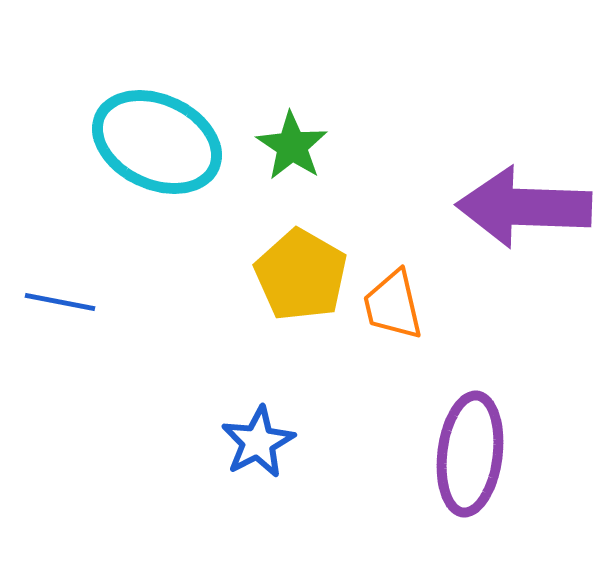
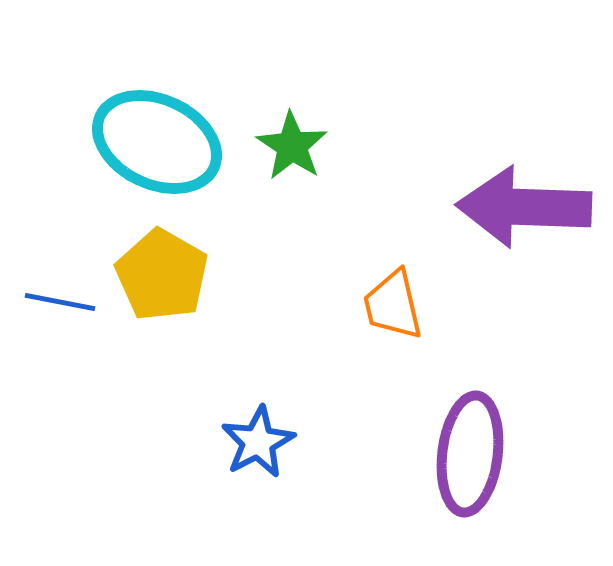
yellow pentagon: moved 139 px left
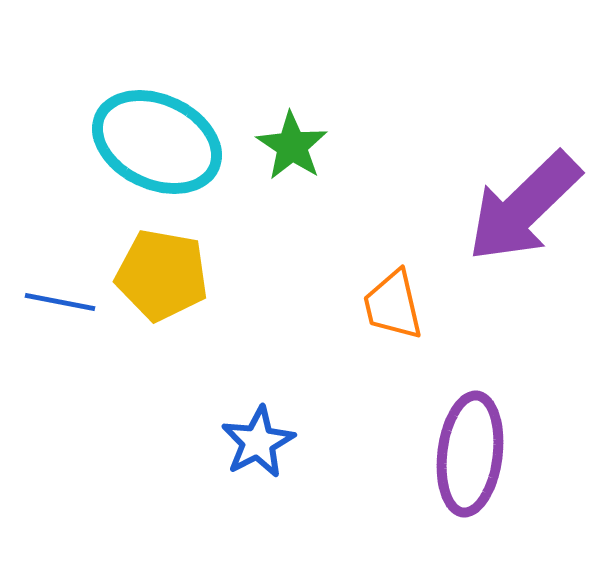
purple arrow: rotated 46 degrees counterclockwise
yellow pentagon: rotated 20 degrees counterclockwise
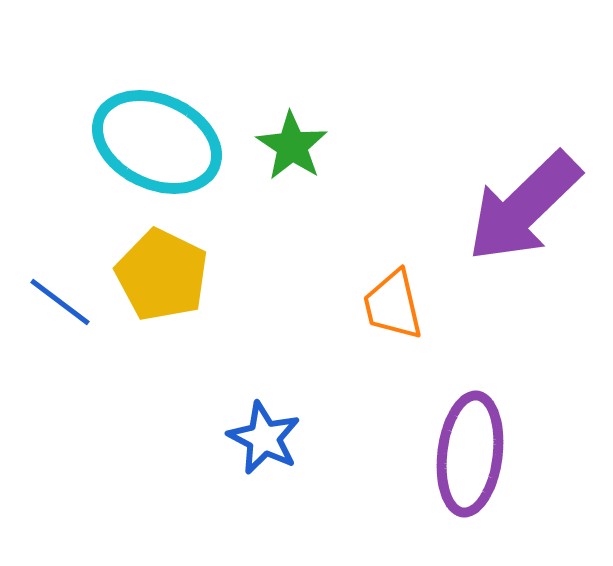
yellow pentagon: rotated 16 degrees clockwise
blue line: rotated 26 degrees clockwise
blue star: moved 6 px right, 4 px up; rotated 18 degrees counterclockwise
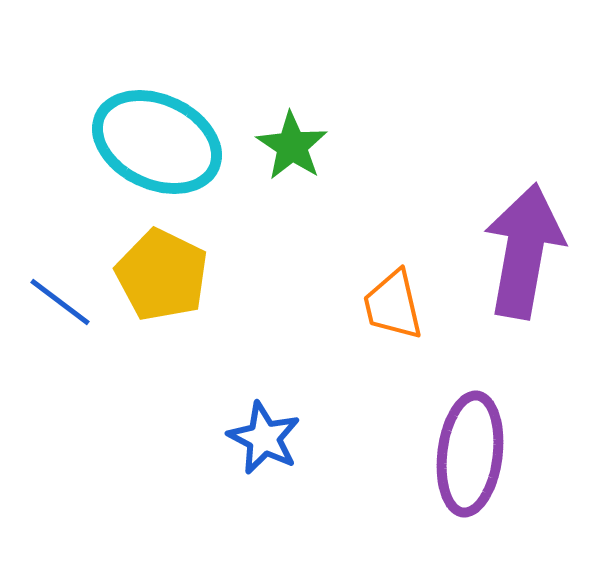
purple arrow: moved 44 px down; rotated 144 degrees clockwise
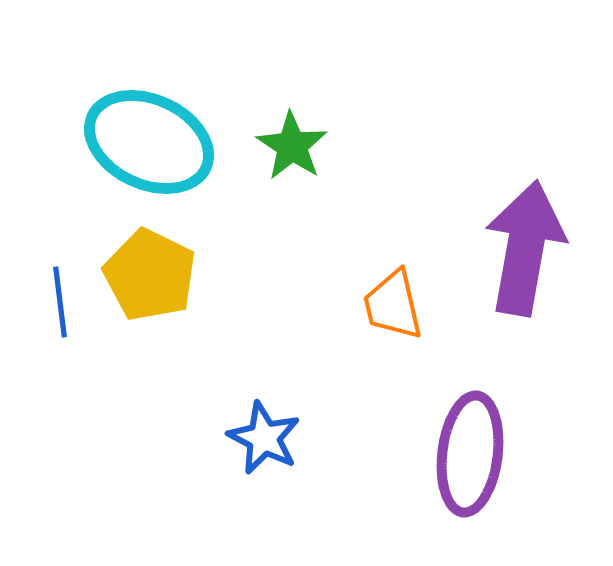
cyan ellipse: moved 8 px left
purple arrow: moved 1 px right, 3 px up
yellow pentagon: moved 12 px left
blue line: rotated 46 degrees clockwise
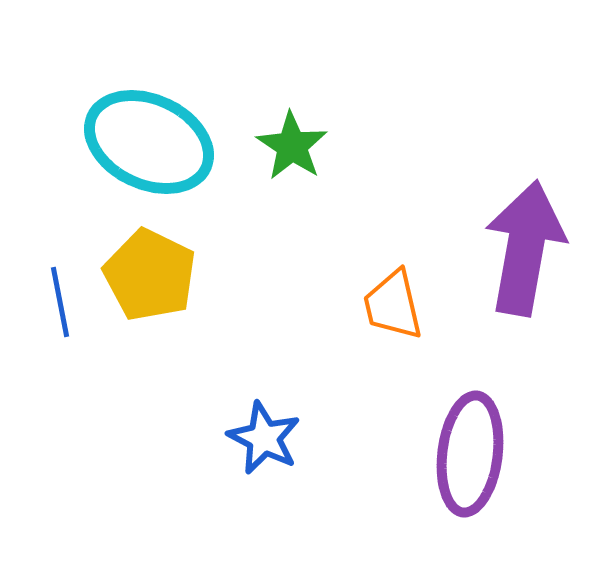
blue line: rotated 4 degrees counterclockwise
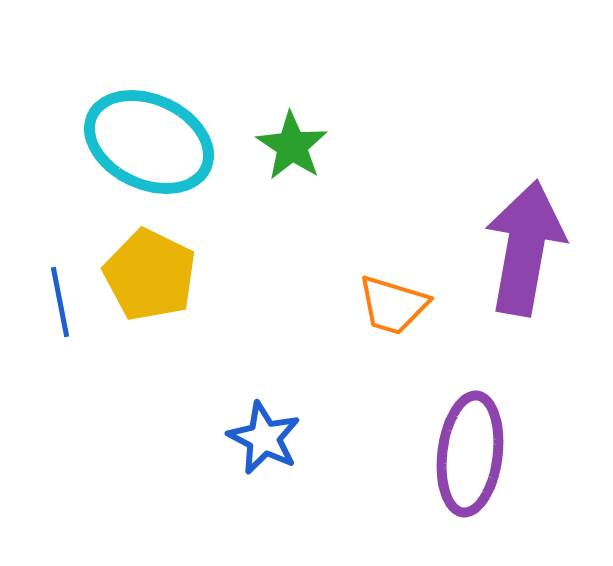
orange trapezoid: rotated 60 degrees counterclockwise
